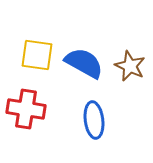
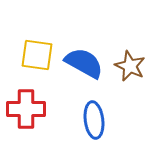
red cross: rotated 9 degrees counterclockwise
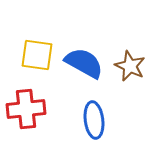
red cross: rotated 6 degrees counterclockwise
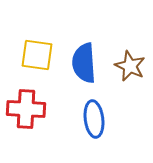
blue semicircle: rotated 123 degrees counterclockwise
red cross: rotated 9 degrees clockwise
blue ellipse: moved 1 px up
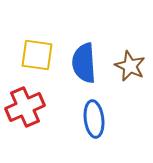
red cross: moved 1 px left, 2 px up; rotated 27 degrees counterclockwise
